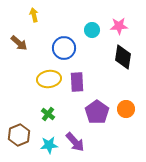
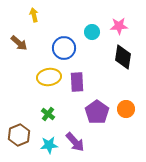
cyan circle: moved 2 px down
yellow ellipse: moved 2 px up
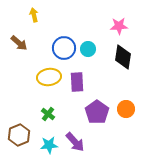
cyan circle: moved 4 px left, 17 px down
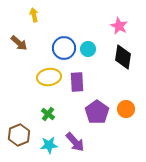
pink star: rotated 30 degrees clockwise
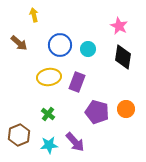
blue circle: moved 4 px left, 3 px up
purple rectangle: rotated 24 degrees clockwise
purple pentagon: rotated 20 degrees counterclockwise
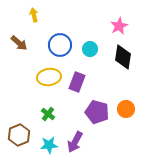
pink star: rotated 18 degrees clockwise
cyan circle: moved 2 px right
purple arrow: rotated 70 degrees clockwise
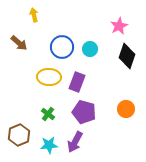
blue circle: moved 2 px right, 2 px down
black diamond: moved 4 px right, 1 px up; rotated 10 degrees clockwise
yellow ellipse: rotated 10 degrees clockwise
purple pentagon: moved 13 px left
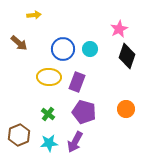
yellow arrow: rotated 96 degrees clockwise
pink star: moved 3 px down
blue circle: moved 1 px right, 2 px down
cyan star: moved 2 px up
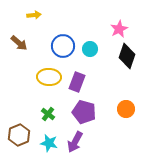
blue circle: moved 3 px up
cyan star: rotated 18 degrees clockwise
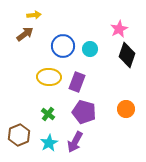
brown arrow: moved 6 px right, 9 px up; rotated 78 degrees counterclockwise
black diamond: moved 1 px up
cyan star: rotated 30 degrees clockwise
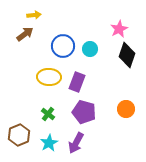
purple arrow: moved 1 px right, 1 px down
